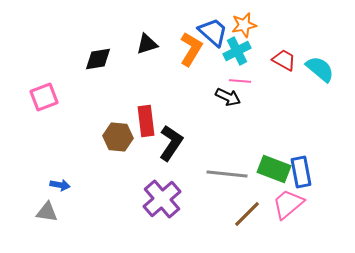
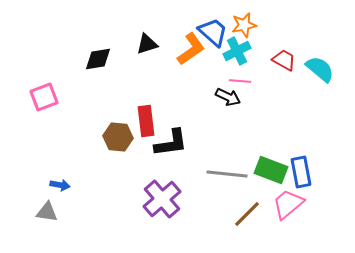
orange L-shape: rotated 24 degrees clockwise
black L-shape: rotated 48 degrees clockwise
green rectangle: moved 3 px left, 1 px down
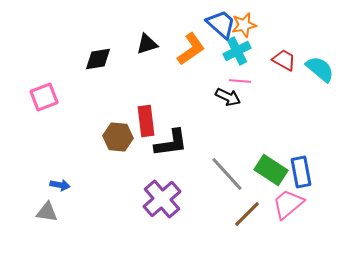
blue trapezoid: moved 8 px right, 8 px up
green rectangle: rotated 12 degrees clockwise
gray line: rotated 42 degrees clockwise
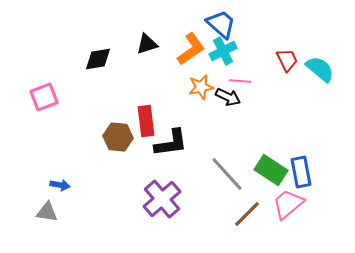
orange star: moved 43 px left, 62 px down
cyan cross: moved 14 px left
red trapezoid: moved 3 px right; rotated 35 degrees clockwise
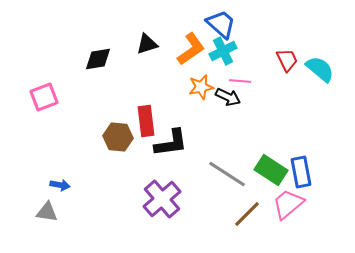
gray line: rotated 15 degrees counterclockwise
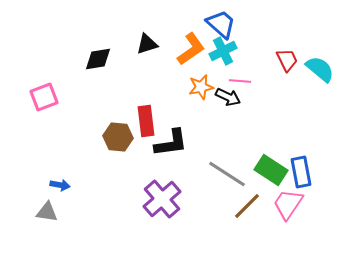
pink trapezoid: rotated 16 degrees counterclockwise
brown line: moved 8 px up
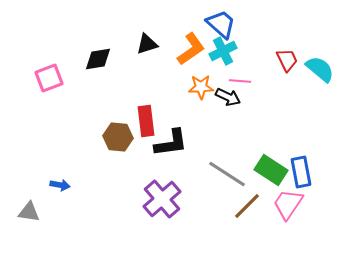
orange star: rotated 10 degrees clockwise
pink square: moved 5 px right, 19 px up
gray triangle: moved 18 px left
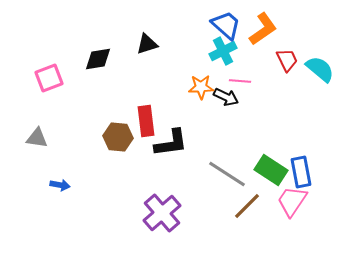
blue trapezoid: moved 5 px right, 1 px down
orange L-shape: moved 72 px right, 20 px up
black arrow: moved 2 px left
purple cross: moved 14 px down
pink trapezoid: moved 4 px right, 3 px up
gray triangle: moved 8 px right, 74 px up
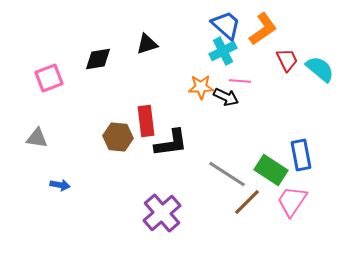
blue rectangle: moved 17 px up
brown line: moved 4 px up
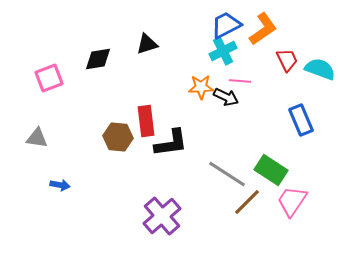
blue trapezoid: rotated 68 degrees counterclockwise
cyan semicircle: rotated 20 degrees counterclockwise
blue rectangle: moved 35 px up; rotated 12 degrees counterclockwise
purple cross: moved 3 px down
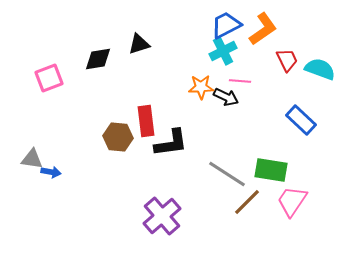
black triangle: moved 8 px left
blue rectangle: rotated 24 degrees counterclockwise
gray triangle: moved 5 px left, 21 px down
green rectangle: rotated 24 degrees counterclockwise
blue arrow: moved 9 px left, 13 px up
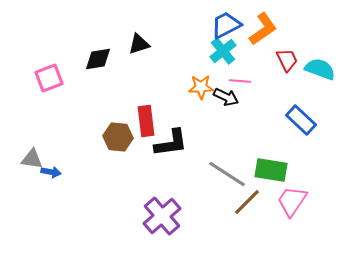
cyan cross: rotated 12 degrees counterclockwise
